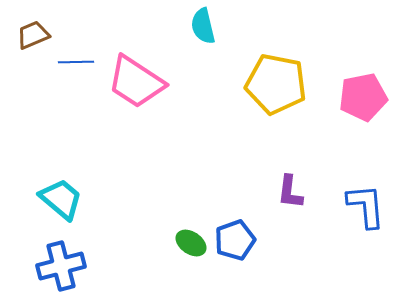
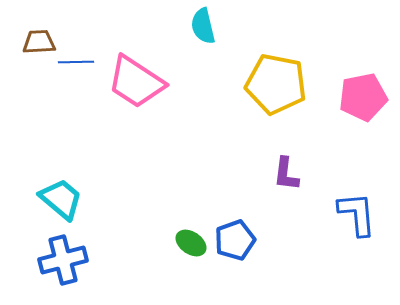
brown trapezoid: moved 6 px right, 7 px down; rotated 20 degrees clockwise
purple L-shape: moved 4 px left, 18 px up
blue L-shape: moved 9 px left, 8 px down
blue cross: moved 2 px right, 6 px up
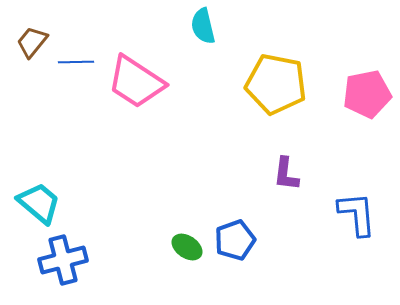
brown trapezoid: moved 7 px left; rotated 48 degrees counterclockwise
pink pentagon: moved 4 px right, 3 px up
cyan trapezoid: moved 22 px left, 4 px down
green ellipse: moved 4 px left, 4 px down
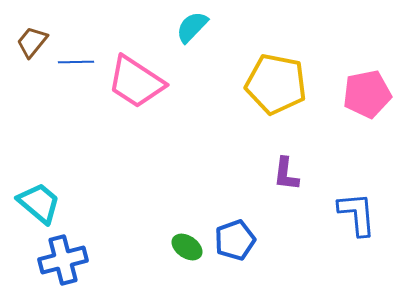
cyan semicircle: moved 11 px left, 1 px down; rotated 57 degrees clockwise
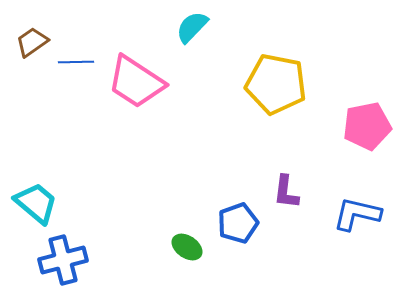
brown trapezoid: rotated 16 degrees clockwise
pink pentagon: moved 32 px down
purple L-shape: moved 18 px down
cyan trapezoid: moved 3 px left
blue L-shape: rotated 72 degrees counterclockwise
blue pentagon: moved 3 px right, 17 px up
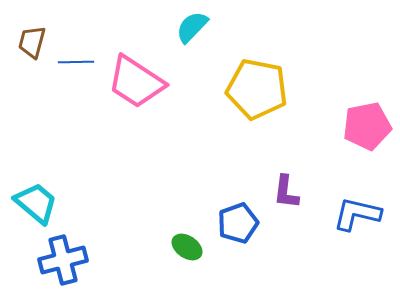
brown trapezoid: rotated 40 degrees counterclockwise
yellow pentagon: moved 19 px left, 5 px down
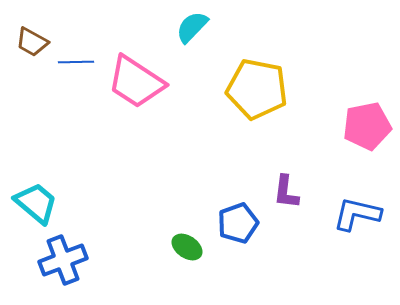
brown trapezoid: rotated 76 degrees counterclockwise
blue cross: rotated 6 degrees counterclockwise
